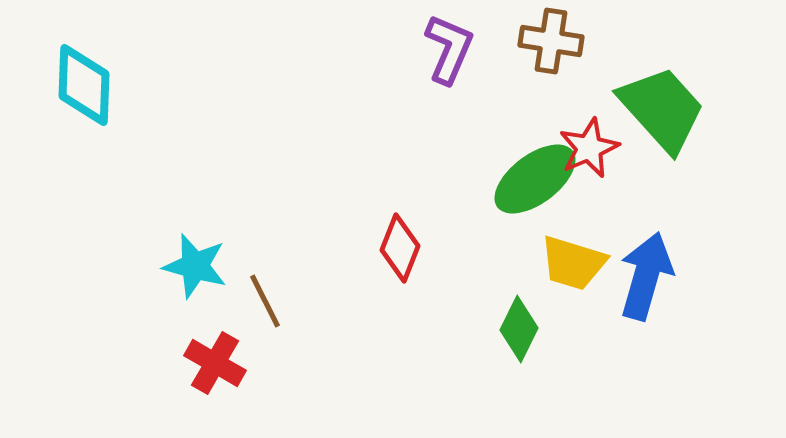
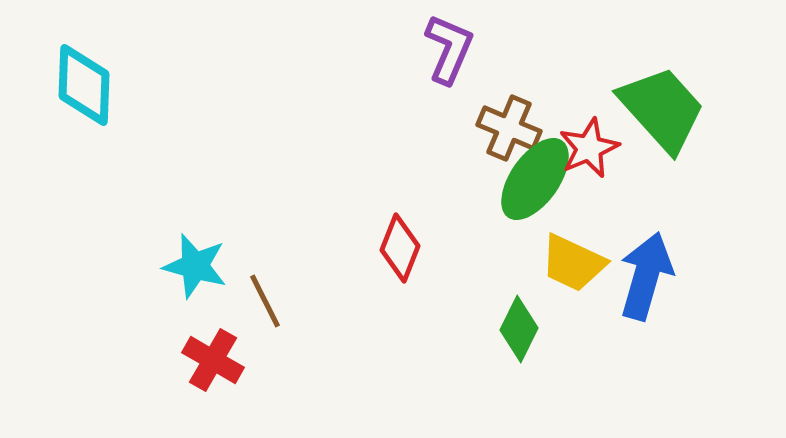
brown cross: moved 42 px left, 87 px down; rotated 14 degrees clockwise
green ellipse: rotated 18 degrees counterclockwise
yellow trapezoid: rotated 8 degrees clockwise
red cross: moved 2 px left, 3 px up
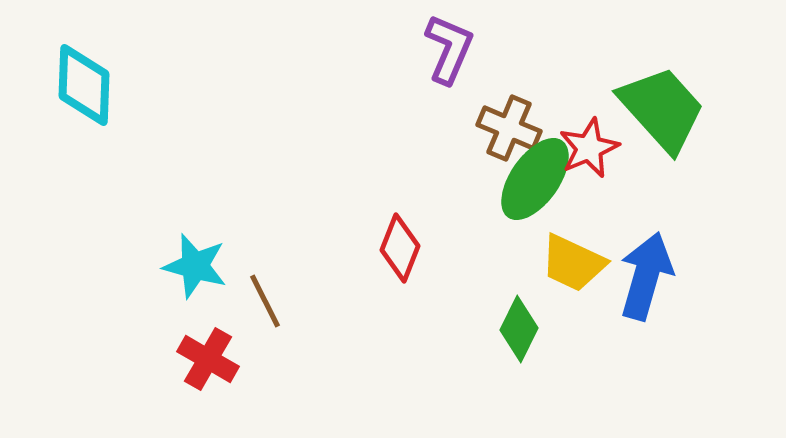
red cross: moved 5 px left, 1 px up
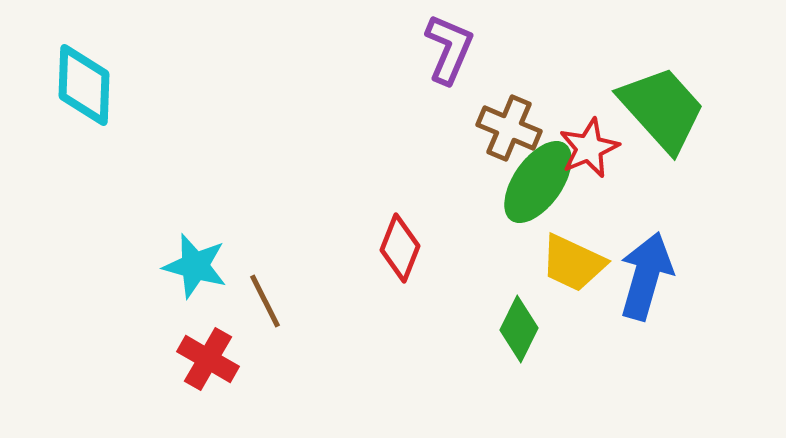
green ellipse: moved 3 px right, 3 px down
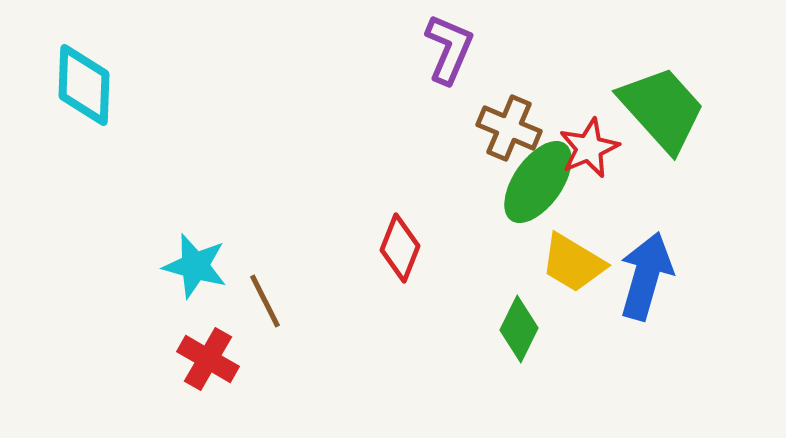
yellow trapezoid: rotated 6 degrees clockwise
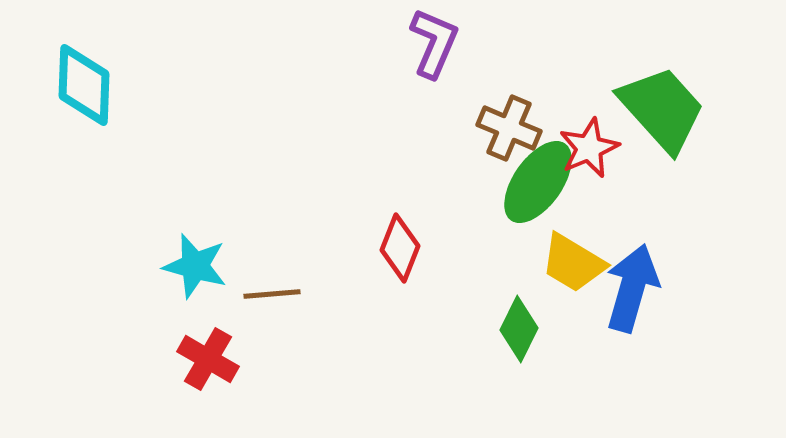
purple L-shape: moved 15 px left, 6 px up
blue arrow: moved 14 px left, 12 px down
brown line: moved 7 px right, 7 px up; rotated 68 degrees counterclockwise
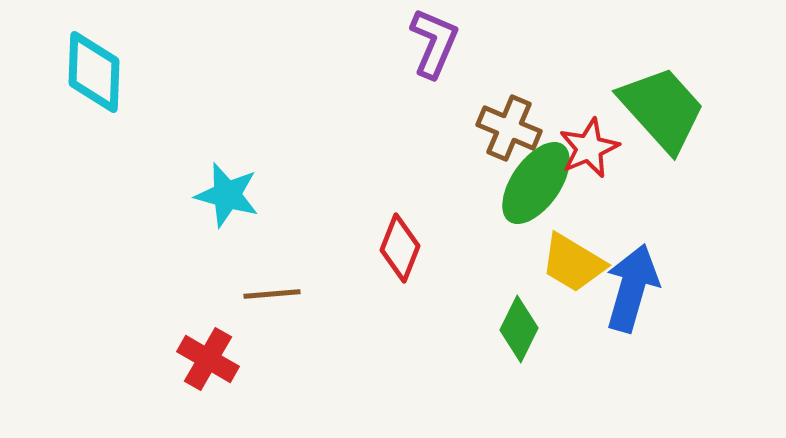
cyan diamond: moved 10 px right, 13 px up
green ellipse: moved 2 px left, 1 px down
cyan star: moved 32 px right, 71 px up
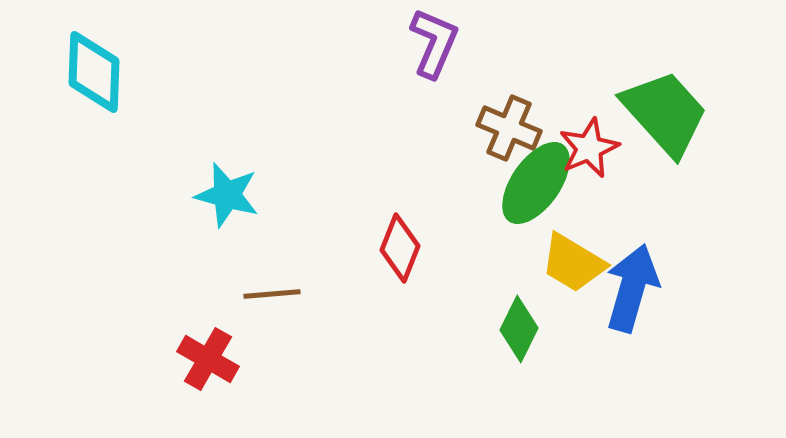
green trapezoid: moved 3 px right, 4 px down
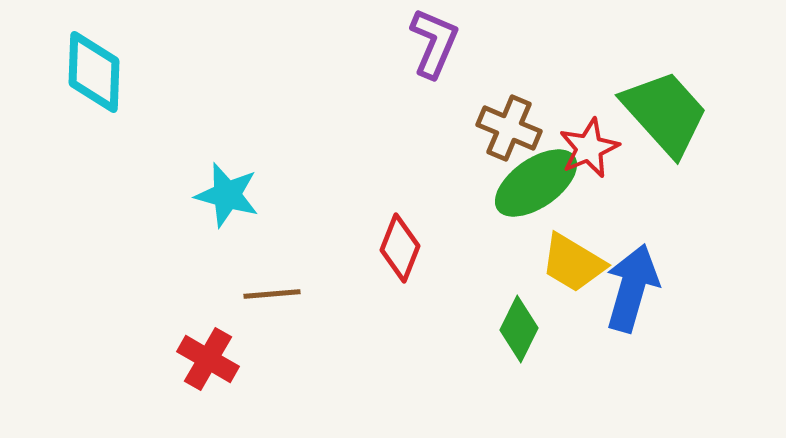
green ellipse: rotated 20 degrees clockwise
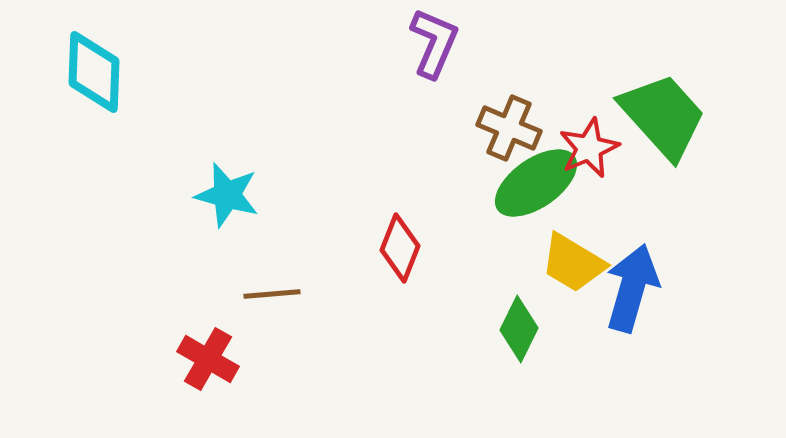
green trapezoid: moved 2 px left, 3 px down
